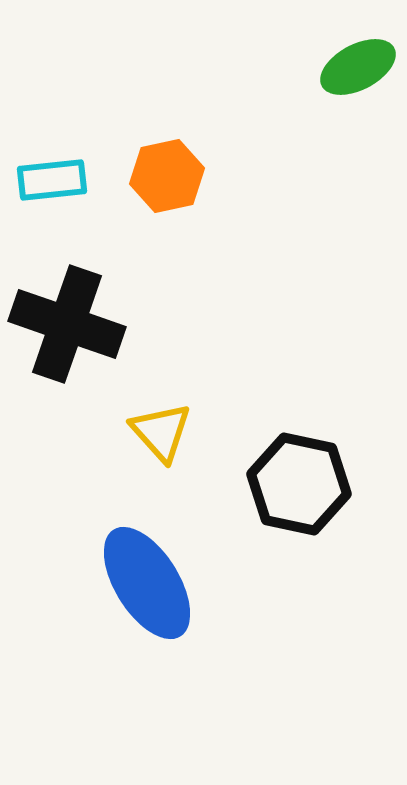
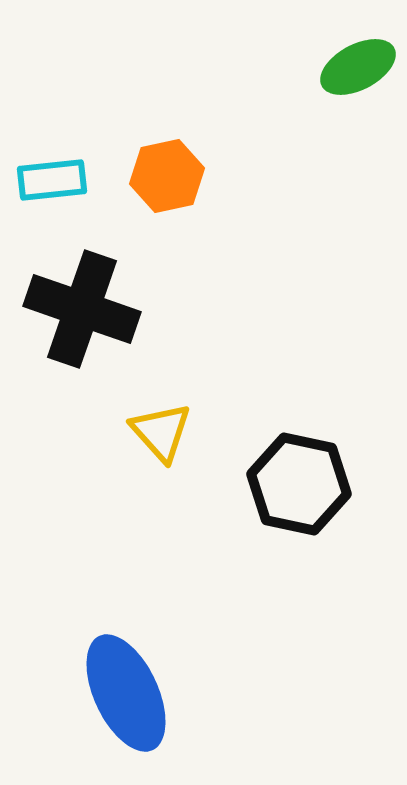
black cross: moved 15 px right, 15 px up
blue ellipse: moved 21 px left, 110 px down; rotated 7 degrees clockwise
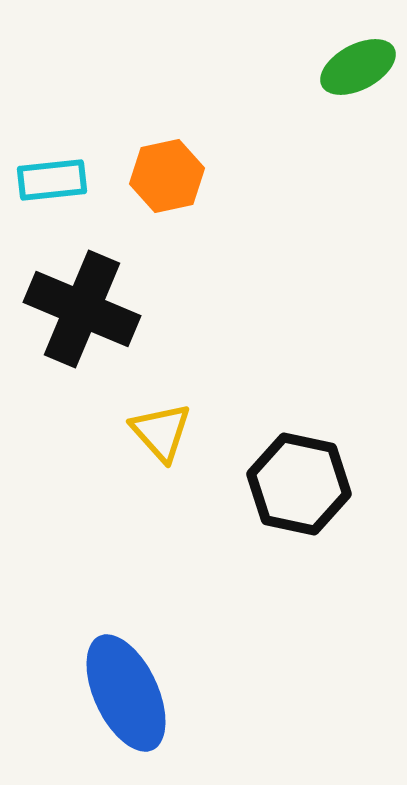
black cross: rotated 4 degrees clockwise
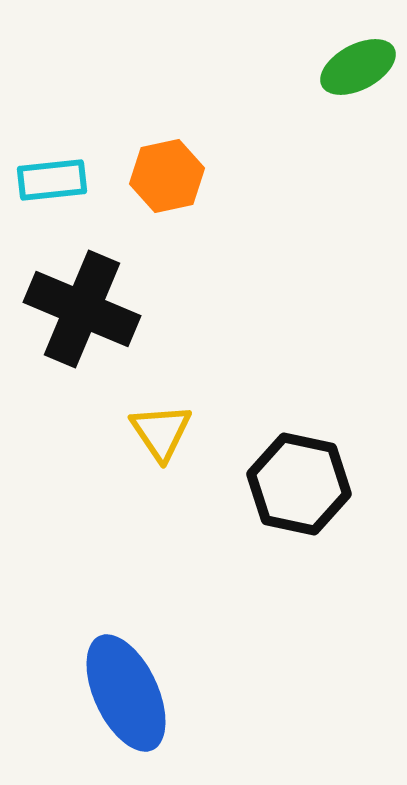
yellow triangle: rotated 8 degrees clockwise
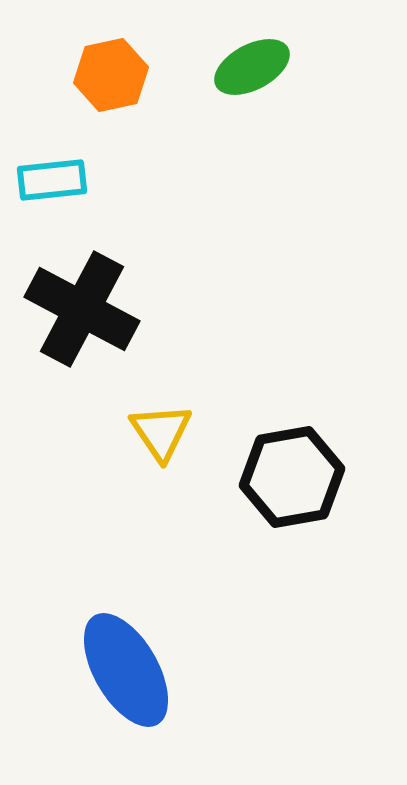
green ellipse: moved 106 px left
orange hexagon: moved 56 px left, 101 px up
black cross: rotated 5 degrees clockwise
black hexagon: moved 7 px left, 7 px up; rotated 22 degrees counterclockwise
blue ellipse: moved 23 px up; rotated 5 degrees counterclockwise
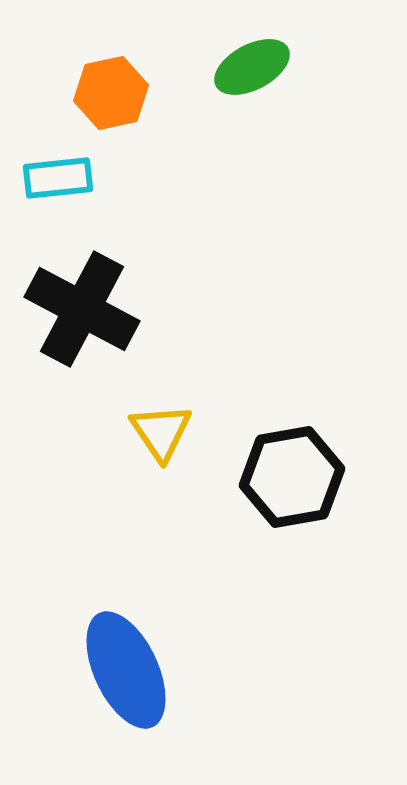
orange hexagon: moved 18 px down
cyan rectangle: moved 6 px right, 2 px up
blue ellipse: rotated 5 degrees clockwise
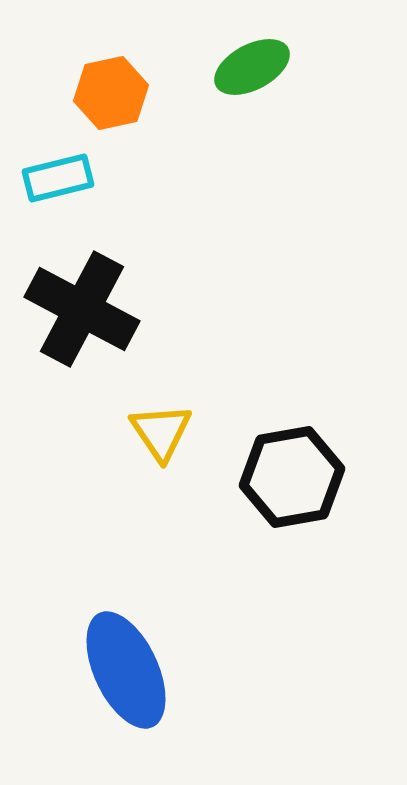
cyan rectangle: rotated 8 degrees counterclockwise
